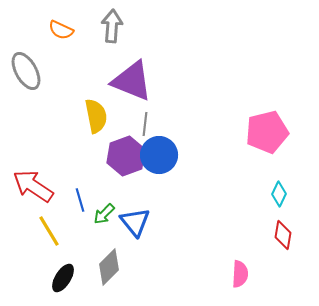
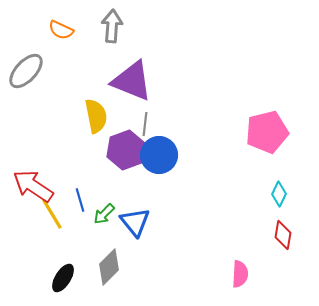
gray ellipse: rotated 72 degrees clockwise
purple hexagon: moved 6 px up
yellow line: moved 3 px right, 17 px up
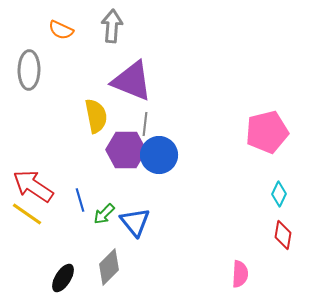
gray ellipse: moved 3 px right, 1 px up; rotated 42 degrees counterclockwise
purple hexagon: rotated 21 degrees clockwise
yellow line: moved 25 px left; rotated 24 degrees counterclockwise
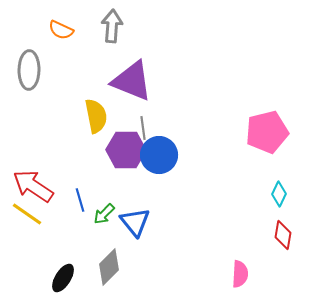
gray line: moved 2 px left, 4 px down; rotated 15 degrees counterclockwise
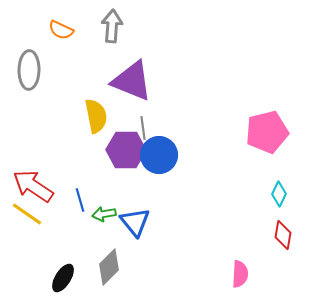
green arrow: rotated 35 degrees clockwise
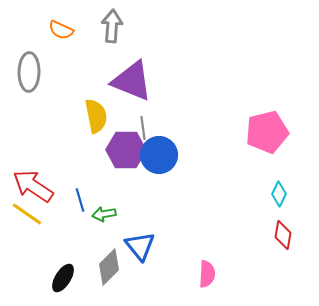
gray ellipse: moved 2 px down
blue triangle: moved 5 px right, 24 px down
pink semicircle: moved 33 px left
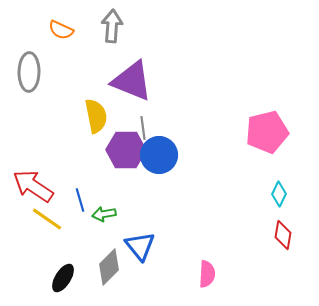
yellow line: moved 20 px right, 5 px down
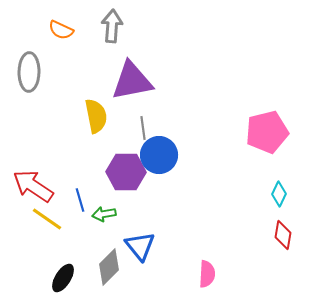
purple triangle: rotated 33 degrees counterclockwise
purple hexagon: moved 22 px down
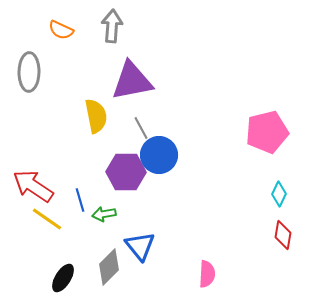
gray line: moved 2 px left; rotated 20 degrees counterclockwise
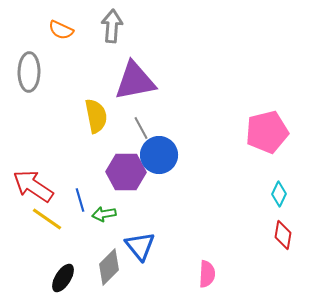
purple triangle: moved 3 px right
